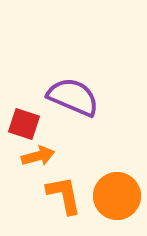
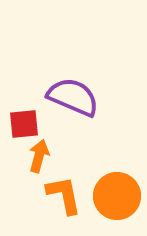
red square: rotated 24 degrees counterclockwise
orange arrow: moved 1 px right; rotated 60 degrees counterclockwise
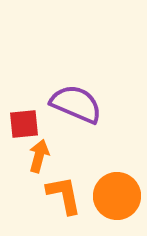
purple semicircle: moved 3 px right, 7 px down
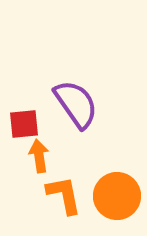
purple semicircle: rotated 32 degrees clockwise
orange arrow: rotated 24 degrees counterclockwise
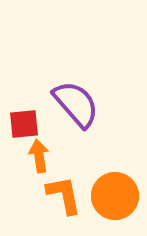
purple semicircle: rotated 6 degrees counterclockwise
orange circle: moved 2 px left
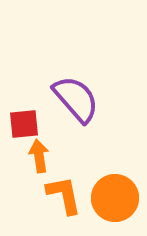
purple semicircle: moved 5 px up
orange circle: moved 2 px down
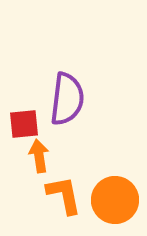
purple semicircle: moved 9 px left; rotated 48 degrees clockwise
orange circle: moved 2 px down
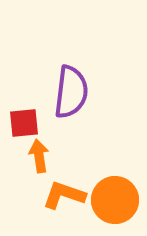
purple semicircle: moved 4 px right, 7 px up
red square: moved 1 px up
orange L-shape: rotated 60 degrees counterclockwise
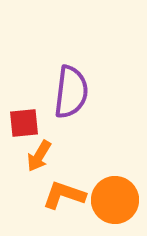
orange arrow: rotated 140 degrees counterclockwise
